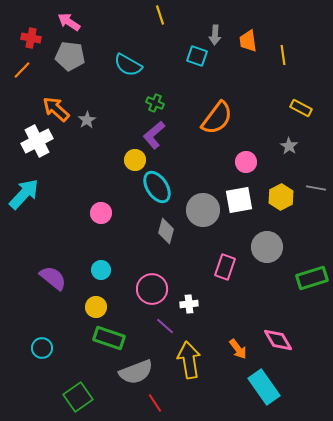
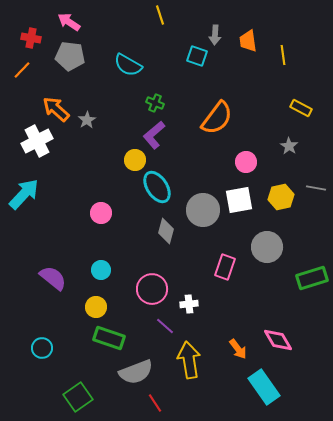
yellow hexagon at (281, 197): rotated 15 degrees clockwise
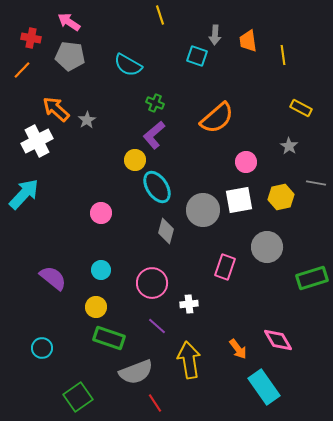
orange semicircle at (217, 118): rotated 12 degrees clockwise
gray line at (316, 188): moved 5 px up
pink circle at (152, 289): moved 6 px up
purple line at (165, 326): moved 8 px left
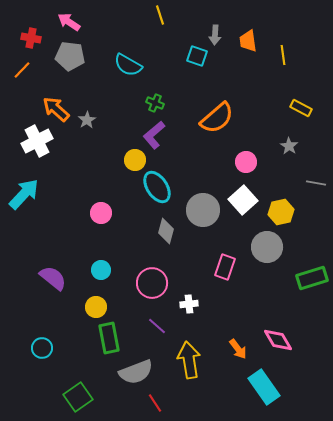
yellow hexagon at (281, 197): moved 15 px down
white square at (239, 200): moved 4 px right; rotated 32 degrees counterclockwise
green rectangle at (109, 338): rotated 60 degrees clockwise
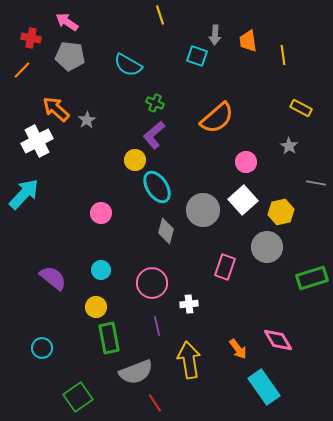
pink arrow at (69, 22): moved 2 px left
purple line at (157, 326): rotated 36 degrees clockwise
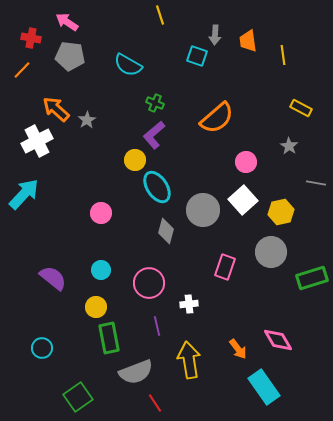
gray circle at (267, 247): moved 4 px right, 5 px down
pink circle at (152, 283): moved 3 px left
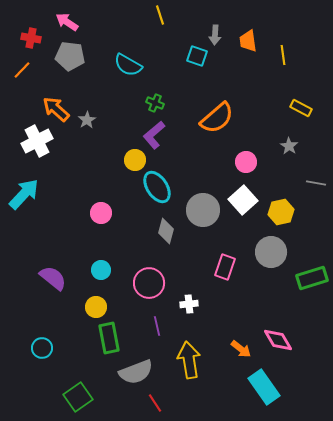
orange arrow at (238, 349): moved 3 px right; rotated 15 degrees counterclockwise
